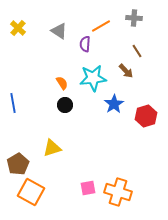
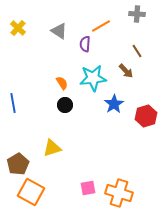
gray cross: moved 3 px right, 4 px up
orange cross: moved 1 px right, 1 px down
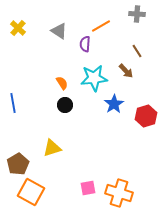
cyan star: moved 1 px right
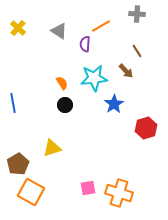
red hexagon: moved 12 px down
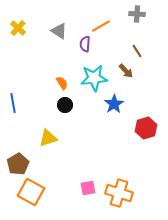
yellow triangle: moved 4 px left, 10 px up
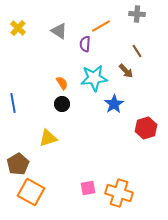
black circle: moved 3 px left, 1 px up
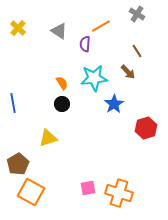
gray cross: rotated 28 degrees clockwise
brown arrow: moved 2 px right, 1 px down
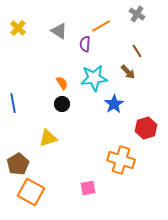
orange cross: moved 2 px right, 33 px up
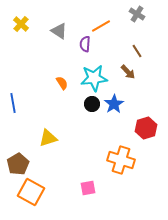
yellow cross: moved 3 px right, 4 px up
black circle: moved 30 px right
